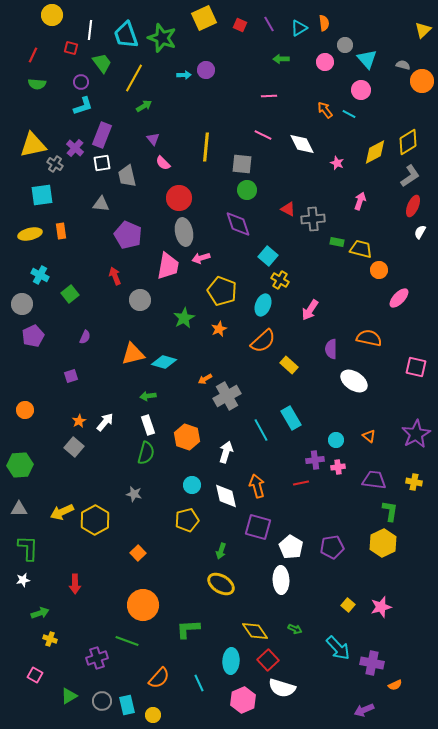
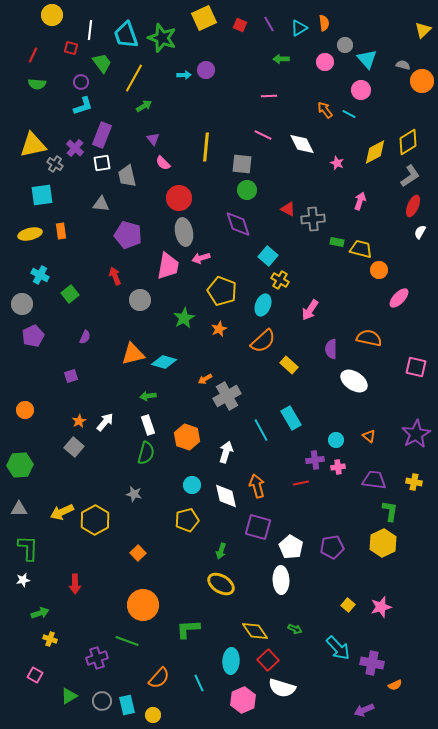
purple pentagon at (128, 235): rotated 8 degrees counterclockwise
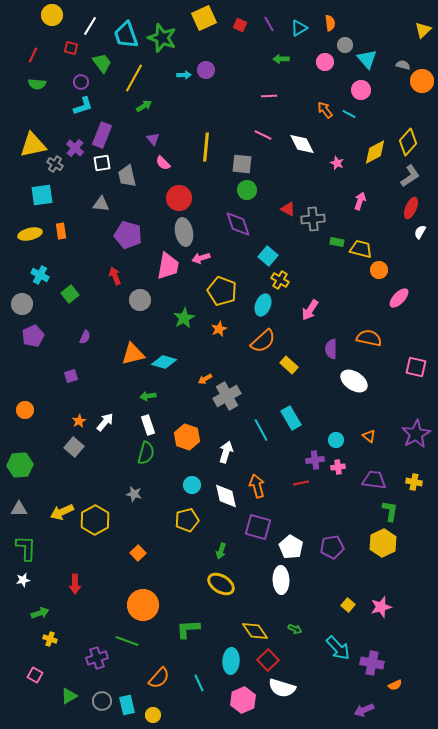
orange semicircle at (324, 23): moved 6 px right
white line at (90, 30): moved 4 px up; rotated 24 degrees clockwise
yellow diamond at (408, 142): rotated 16 degrees counterclockwise
red ellipse at (413, 206): moved 2 px left, 2 px down
green L-shape at (28, 548): moved 2 px left
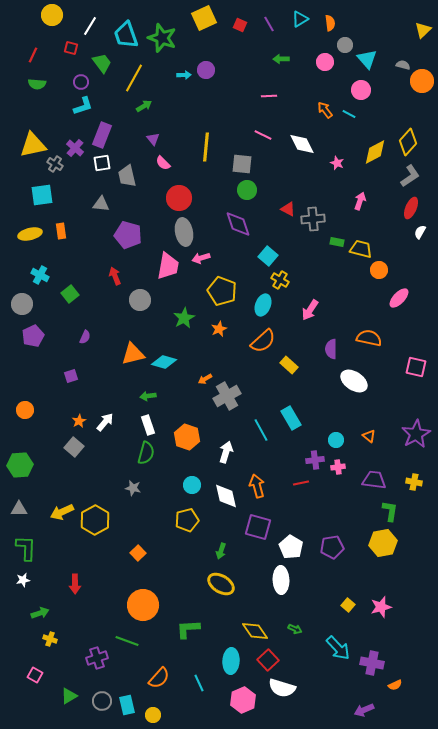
cyan triangle at (299, 28): moved 1 px right, 9 px up
gray star at (134, 494): moved 1 px left, 6 px up
yellow hexagon at (383, 543): rotated 16 degrees clockwise
